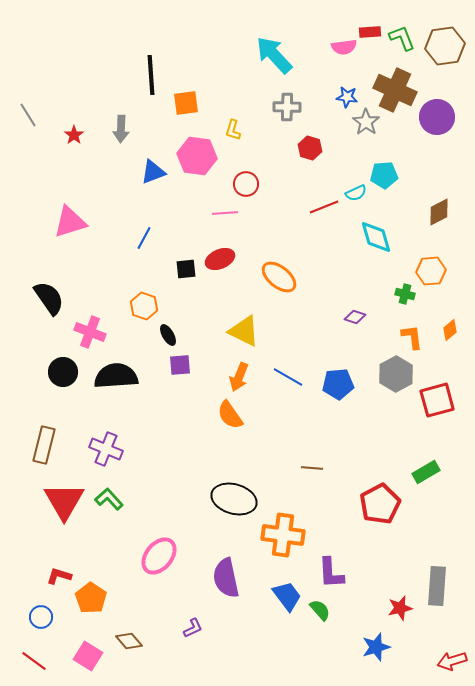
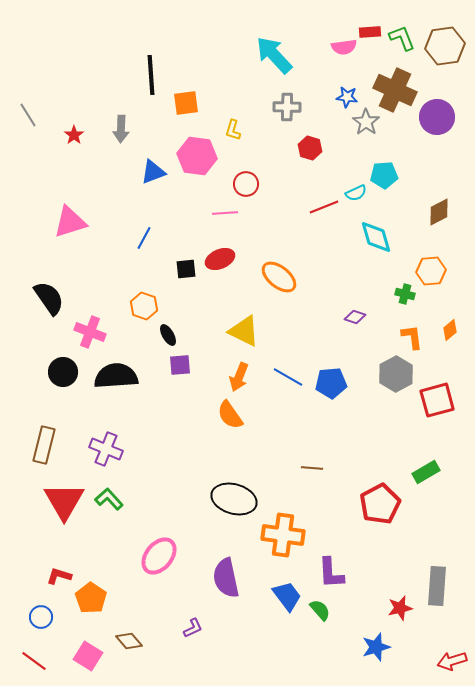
blue pentagon at (338, 384): moved 7 px left, 1 px up
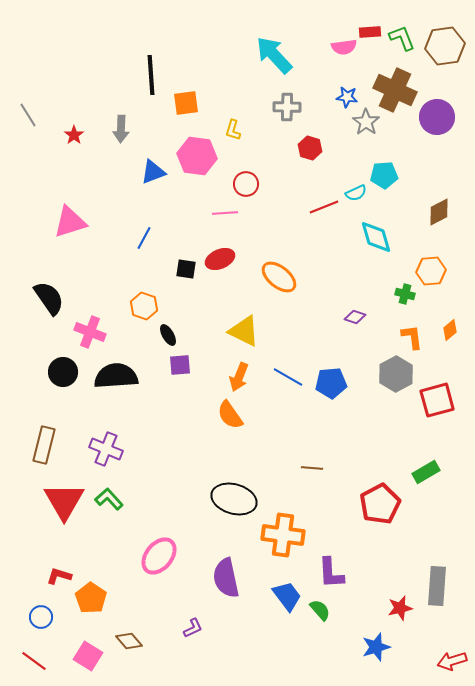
black square at (186, 269): rotated 15 degrees clockwise
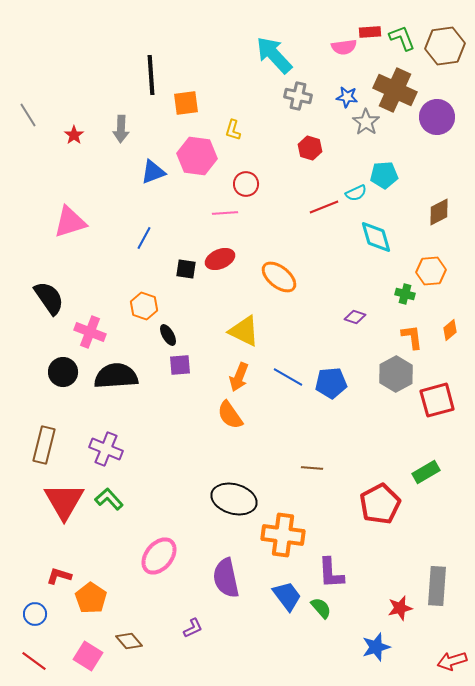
gray cross at (287, 107): moved 11 px right, 11 px up; rotated 12 degrees clockwise
green semicircle at (320, 610): moved 1 px right, 2 px up
blue circle at (41, 617): moved 6 px left, 3 px up
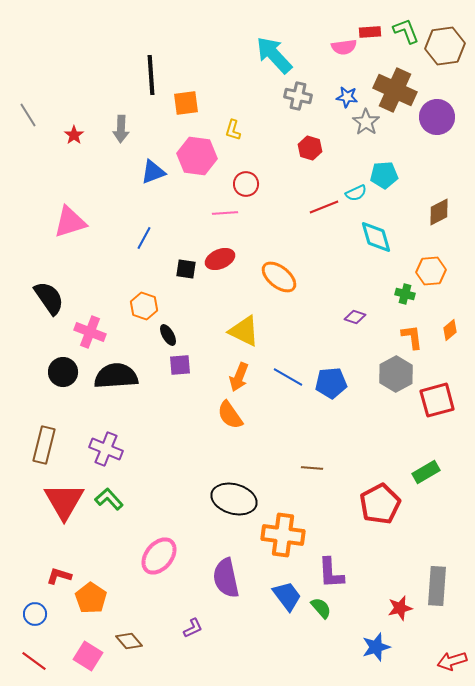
green L-shape at (402, 38): moved 4 px right, 7 px up
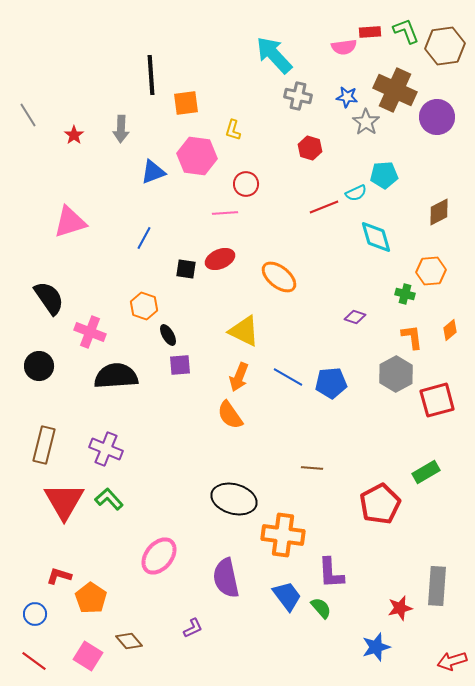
black circle at (63, 372): moved 24 px left, 6 px up
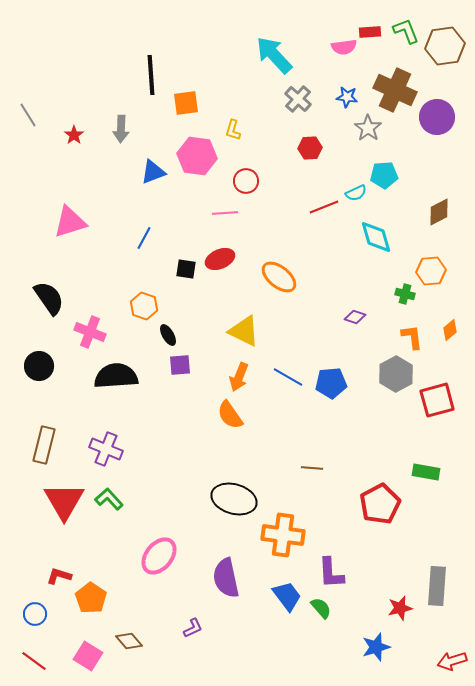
gray cross at (298, 96): moved 3 px down; rotated 28 degrees clockwise
gray star at (366, 122): moved 2 px right, 6 px down
red hexagon at (310, 148): rotated 20 degrees counterclockwise
red circle at (246, 184): moved 3 px up
green rectangle at (426, 472): rotated 40 degrees clockwise
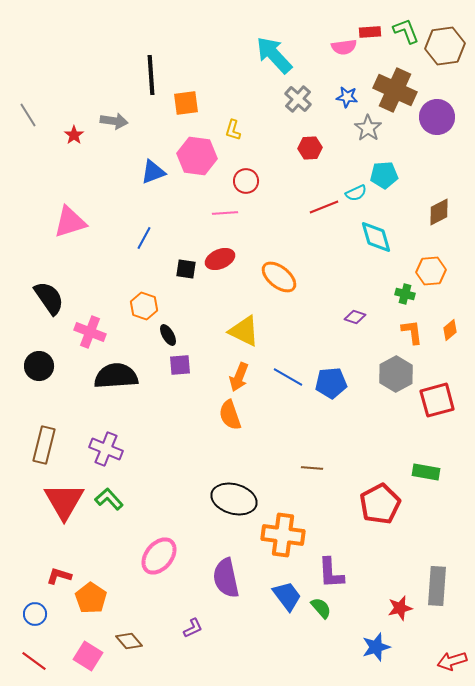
gray arrow at (121, 129): moved 7 px left, 8 px up; rotated 84 degrees counterclockwise
orange L-shape at (412, 337): moved 5 px up
orange semicircle at (230, 415): rotated 16 degrees clockwise
